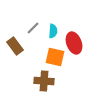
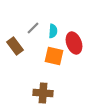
orange square: moved 1 px left, 1 px up
brown cross: moved 1 px left, 12 px down
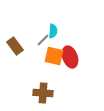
gray line: moved 10 px right, 12 px down
red ellipse: moved 4 px left, 14 px down
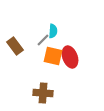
orange square: moved 1 px left
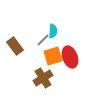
orange square: rotated 30 degrees counterclockwise
brown cross: moved 15 px up; rotated 36 degrees counterclockwise
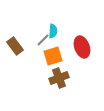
red ellipse: moved 12 px right, 10 px up
brown cross: moved 16 px right; rotated 12 degrees clockwise
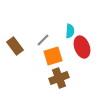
cyan semicircle: moved 17 px right
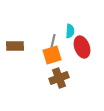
gray line: moved 10 px right, 1 px down; rotated 32 degrees counterclockwise
brown rectangle: rotated 54 degrees counterclockwise
orange square: moved 1 px left, 1 px up
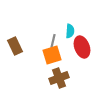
brown rectangle: rotated 66 degrees clockwise
